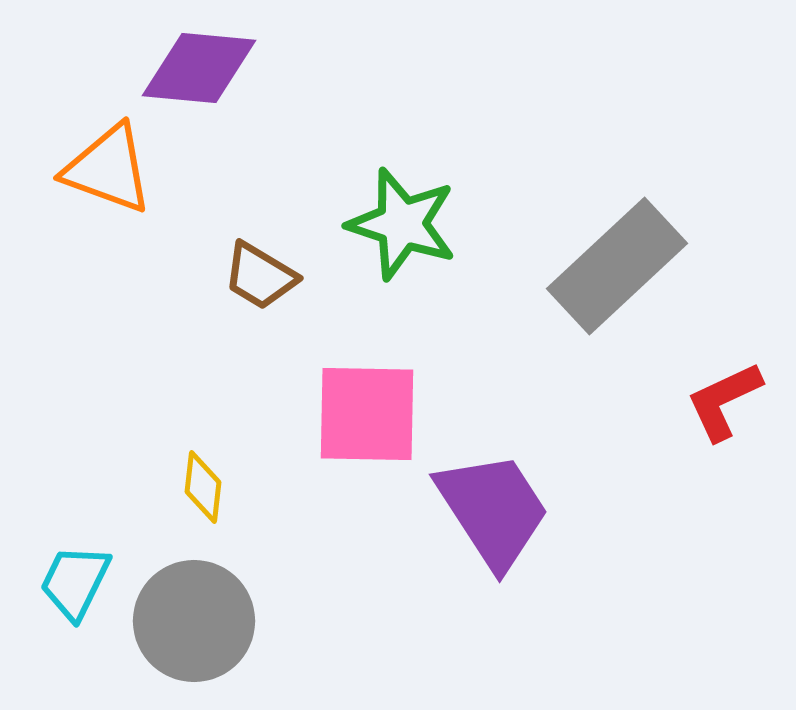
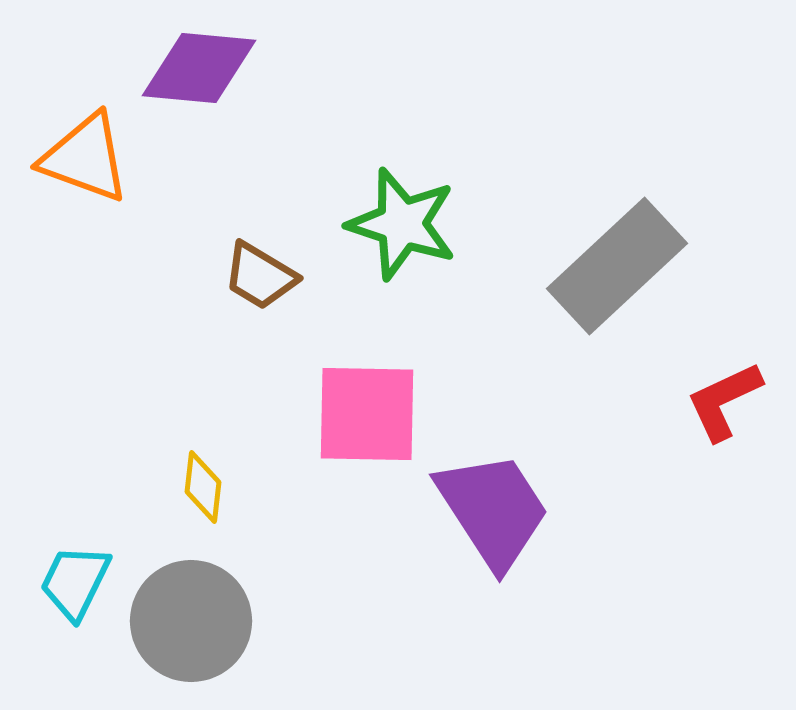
orange triangle: moved 23 px left, 11 px up
gray circle: moved 3 px left
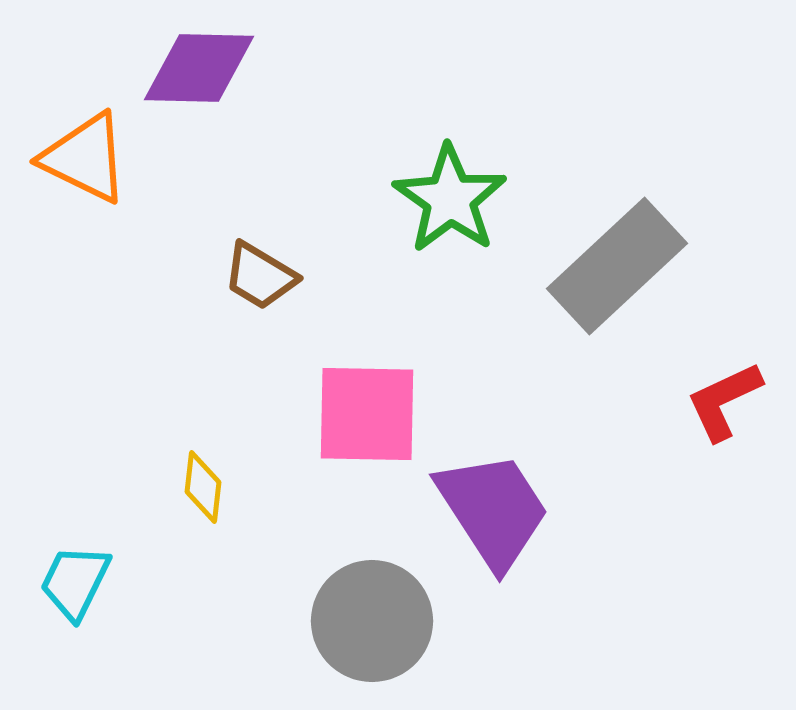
purple diamond: rotated 4 degrees counterclockwise
orange triangle: rotated 6 degrees clockwise
green star: moved 48 px right, 25 px up; rotated 17 degrees clockwise
gray circle: moved 181 px right
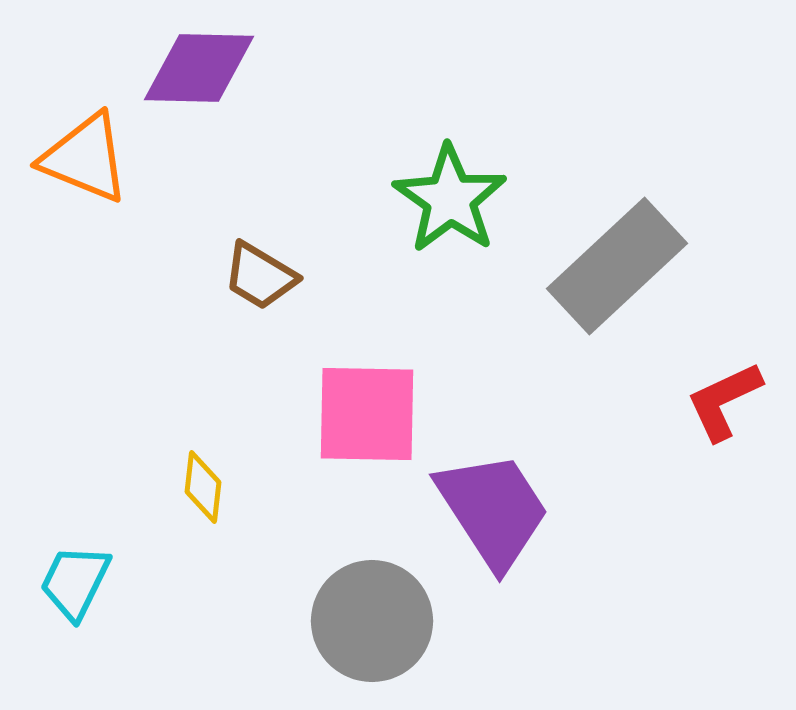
orange triangle: rotated 4 degrees counterclockwise
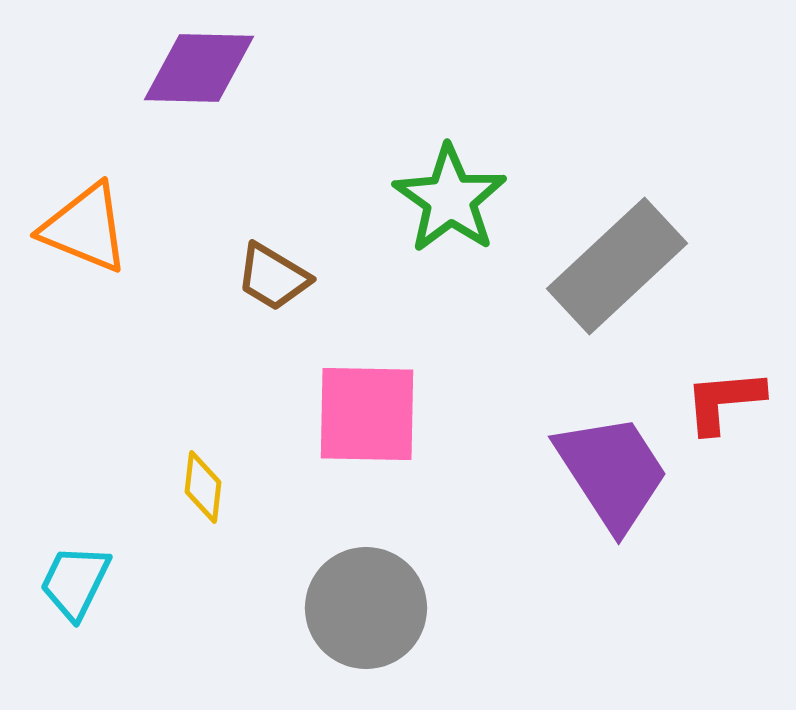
orange triangle: moved 70 px down
brown trapezoid: moved 13 px right, 1 px down
red L-shape: rotated 20 degrees clockwise
purple trapezoid: moved 119 px right, 38 px up
gray circle: moved 6 px left, 13 px up
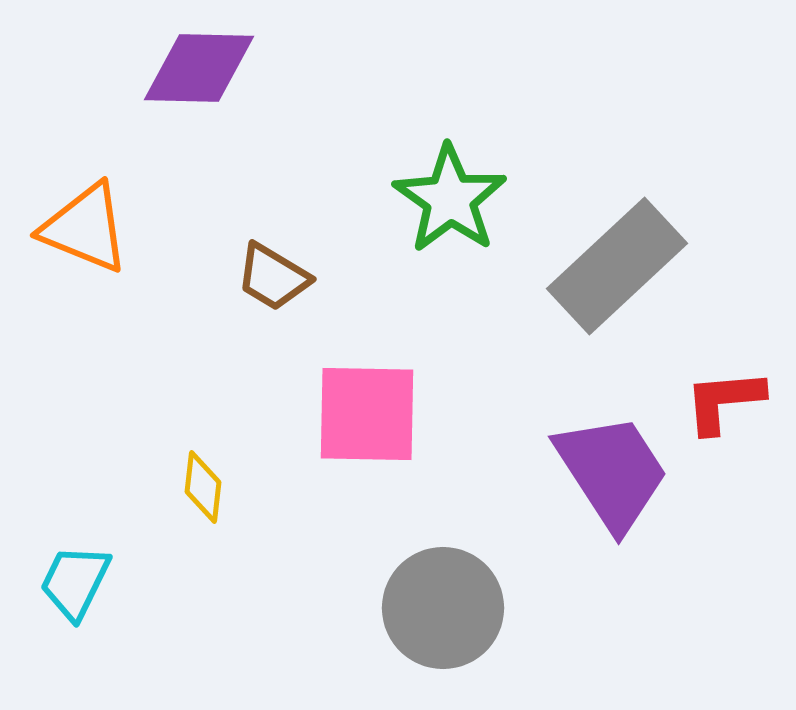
gray circle: moved 77 px right
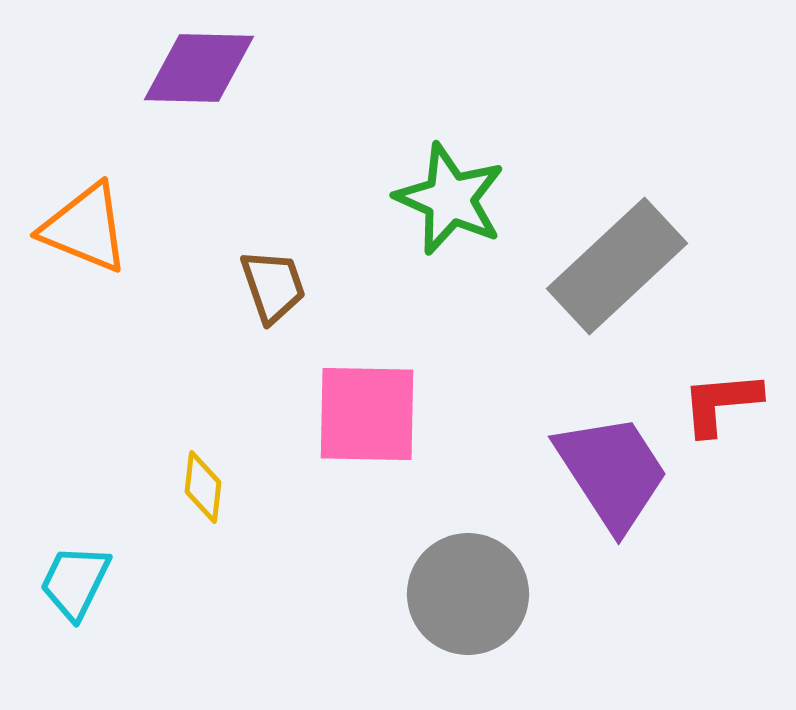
green star: rotated 11 degrees counterclockwise
brown trapezoid: moved 9 px down; rotated 140 degrees counterclockwise
red L-shape: moved 3 px left, 2 px down
gray circle: moved 25 px right, 14 px up
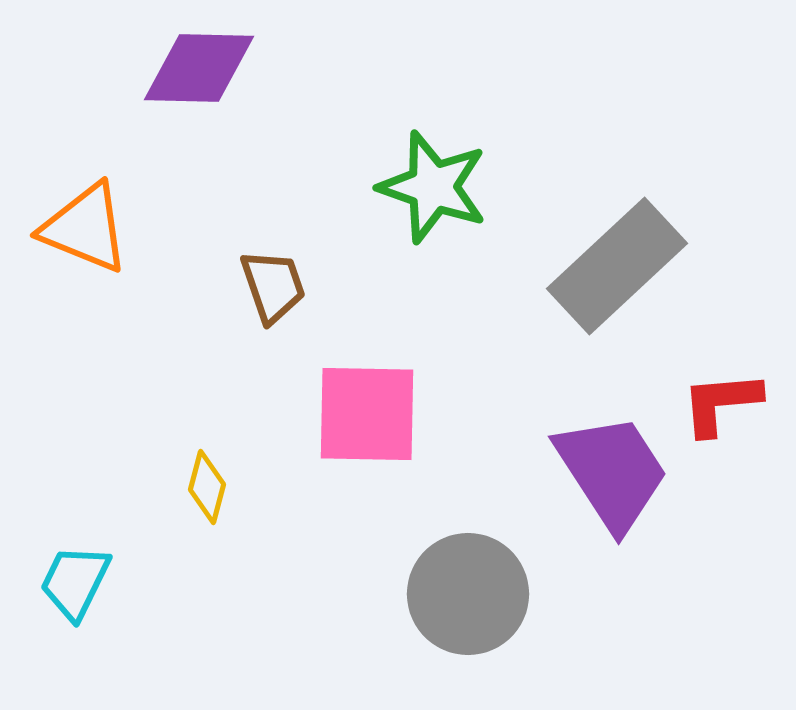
green star: moved 17 px left, 12 px up; rotated 5 degrees counterclockwise
yellow diamond: moved 4 px right; rotated 8 degrees clockwise
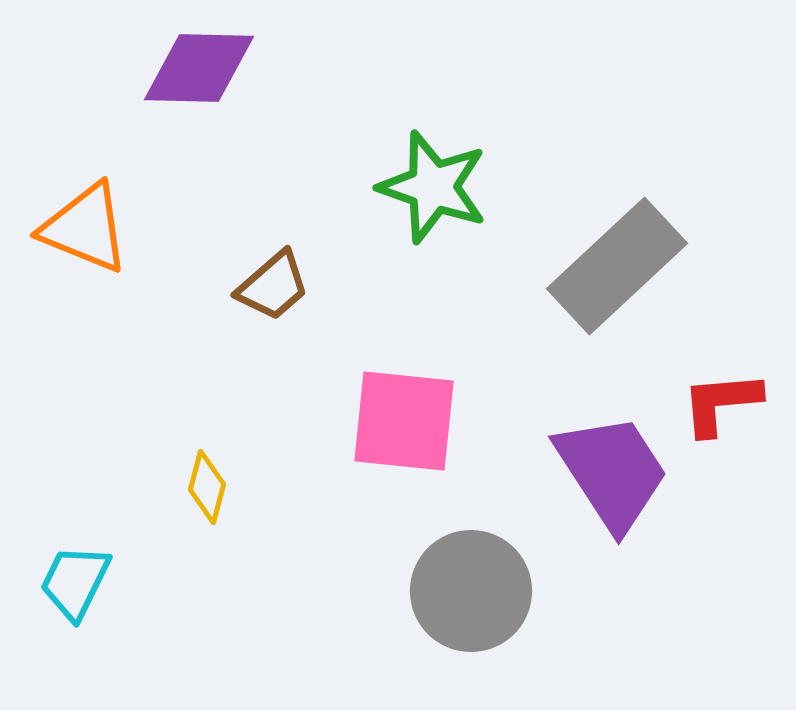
brown trapezoid: rotated 68 degrees clockwise
pink square: moved 37 px right, 7 px down; rotated 5 degrees clockwise
gray circle: moved 3 px right, 3 px up
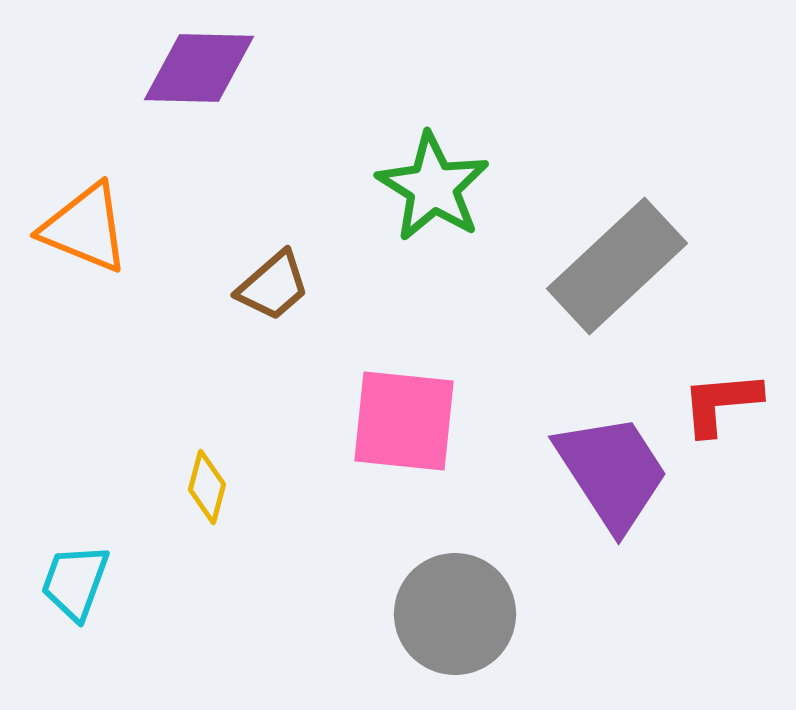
green star: rotated 13 degrees clockwise
cyan trapezoid: rotated 6 degrees counterclockwise
gray circle: moved 16 px left, 23 px down
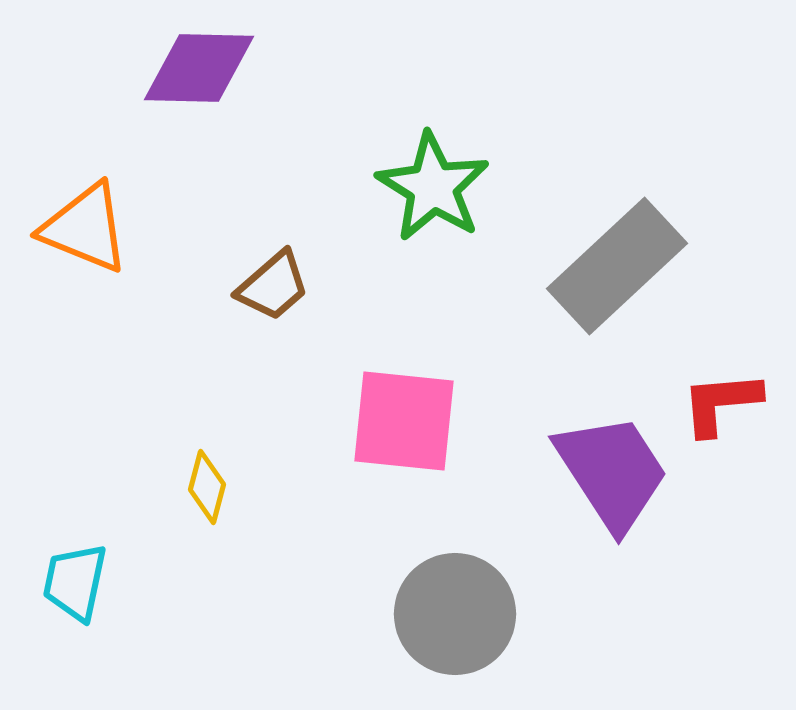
cyan trapezoid: rotated 8 degrees counterclockwise
